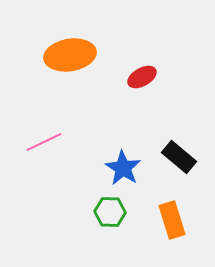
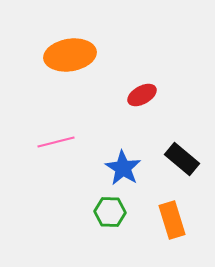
red ellipse: moved 18 px down
pink line: moved 12 px right; rotated 12 degrees clockwise
black rectangle: moved 3 px right, 2 px down
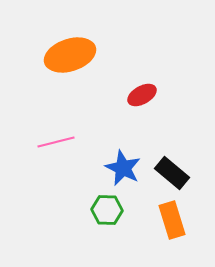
orange ellipse: rotated 9 degrees counterclockwise
black rectangle: moved 10 px left, 14 px down
blue star: rotated 6 degrees counterclockwise
green hexagon: moved 3 px left, 2 px up
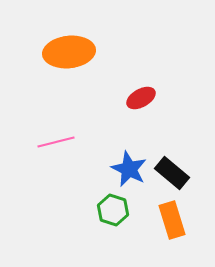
orange ellipse: moved 1 px left, 3 px up; rotated 12 degrees clockwise
red ellipse: moved 1 px left, 3 px down
blue star: moved 6 px right, 1 px down
green hexagon: moved 6 px right; rotated 16 degrees clockwise
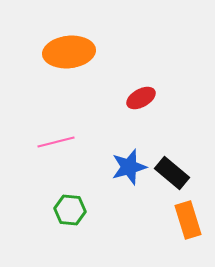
blue star: moved 2 px up; rotated 30 degrees clockwise
green hexagon: moved 43 px left; rotated 12 degrees counterclockwise
orange rectangle: moved 16 px right
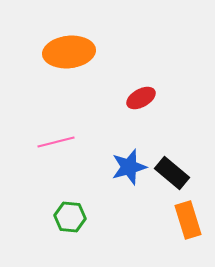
green hexagon: moved 7 px down
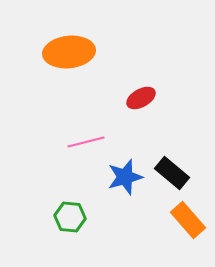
pink line: moved 30 px right
blue star: moved 4 px left, 10 px down
orange rectangle: rotated 24 degrees counterclockwise
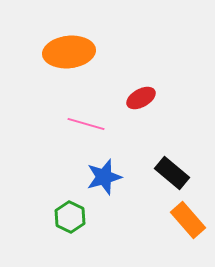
pink line: moved 18 px up; rotated 30 degrees clockwise
blue star: moved 21 px left
green hexagon: rotated 20 degrees clockwise
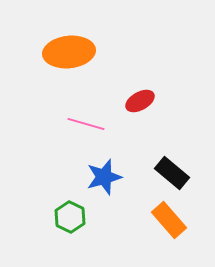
red ellipse: moved 1 px left, 3 px down
orange rectangle: moved 19 px left
